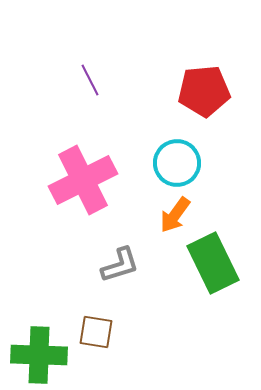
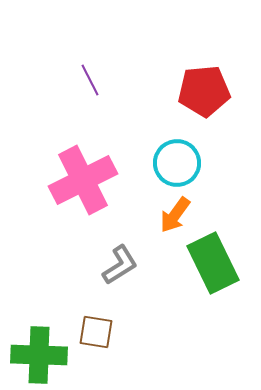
gray L-shape: rotated 15 degrees counterclockwise
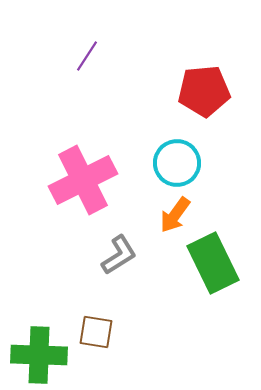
purple line: moved 3 px left, 24 px up; rotated 60 degrees clockwise
gray L-shape: moved 1 px left, 10 px up
